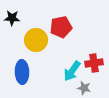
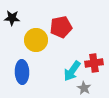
gray star: rotated 16 degrees clockwise
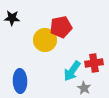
yellow circle: moved 9 px right
blue ellipse: moved 2 px left, 9 px down
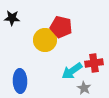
red pentagon: rotated 25 degrees clockwise
cyan arrow: rotated 20 degrees clockwise
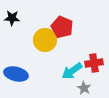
red pentagon: moved 1 px right; rotated 10 degrees clockwise
blue ellipse: moved 4 px left, 7 px up; rotated 75 degrees counterclockwise
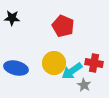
red pentagon: moved 1 px right, 1 px up
yellow circle: moved 9 px right, 23 px down
red cross: rotated 18 degrees clockwise
blue ellipse: moved 6 px up
gray star: moved 3 px up
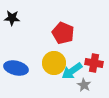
red pentagon: moved 7 px down
